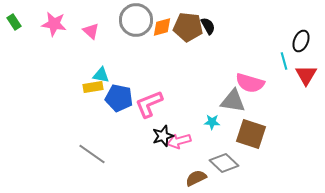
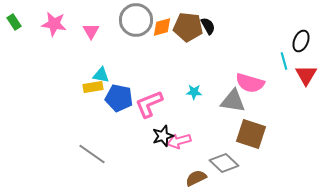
pink triangle: rotated 18 degrees clockwise
cyan star: moved 18 px left, 30 px up
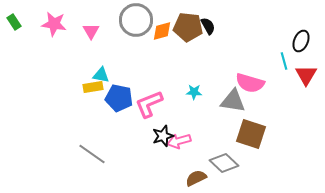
orange diamond: moved 4 px down
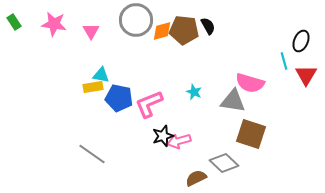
brown pentagon: moved 4 px left, 3 px down
cyan star: rotated 21 degrees clockwise
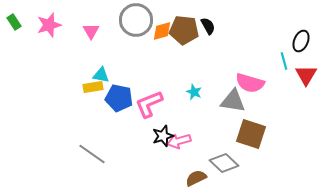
pink star: moved 5 px left, 1 px down; rotated 25 degrees counterclockwise
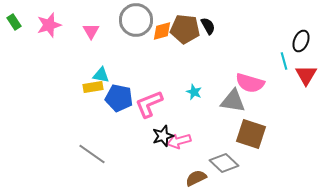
brown pentagon: moved 1 px right, 1 px up
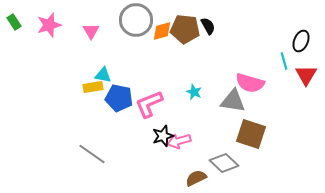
cyan triangle: moved 2 px right
